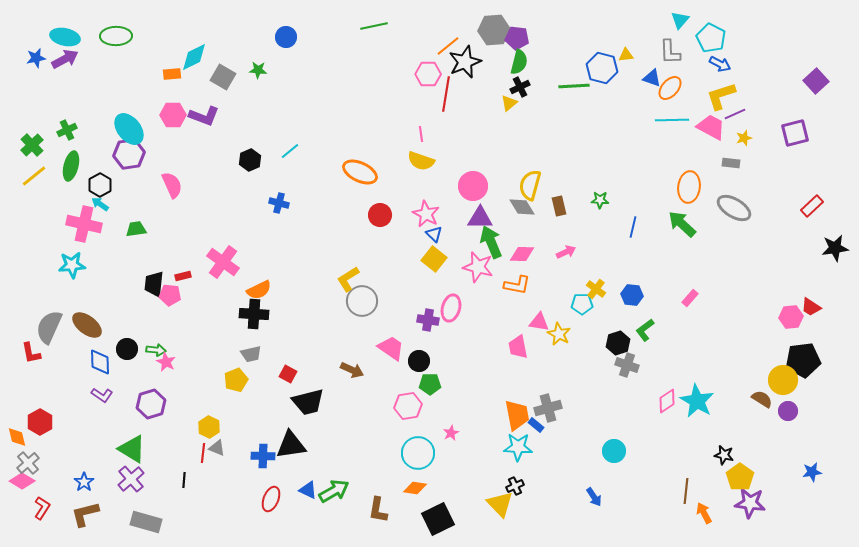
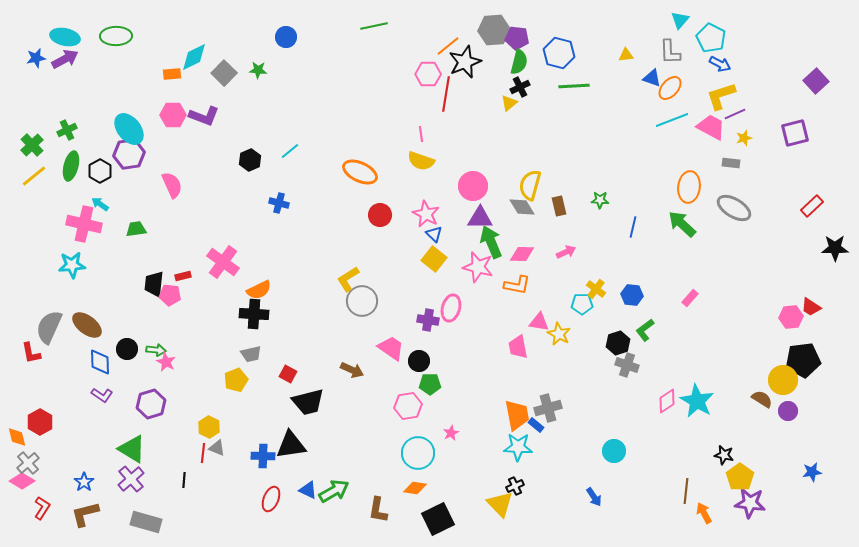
blue hexagon at (602, 68): moved 43 px left, 15 px up
gray square at (223, 77): moved 1 px right, 4 px up; rotated 15 degrees clockwise
cyan line at (672, 120): rotated 20 degrees counterclockwise
black hexagon at (100, 185): moved 14 px up
black star at (835, 248): rotated 8 degrees clockwise
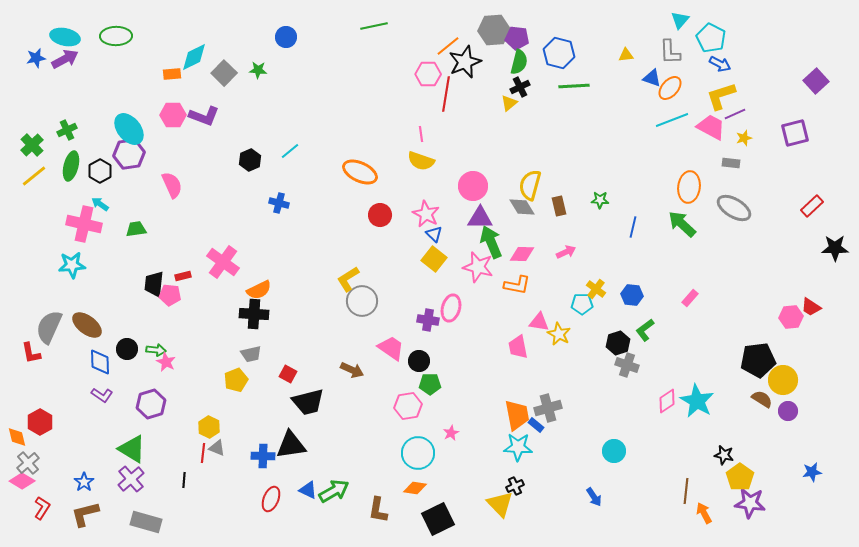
black pentagon at (803, 360): moved 45 px left
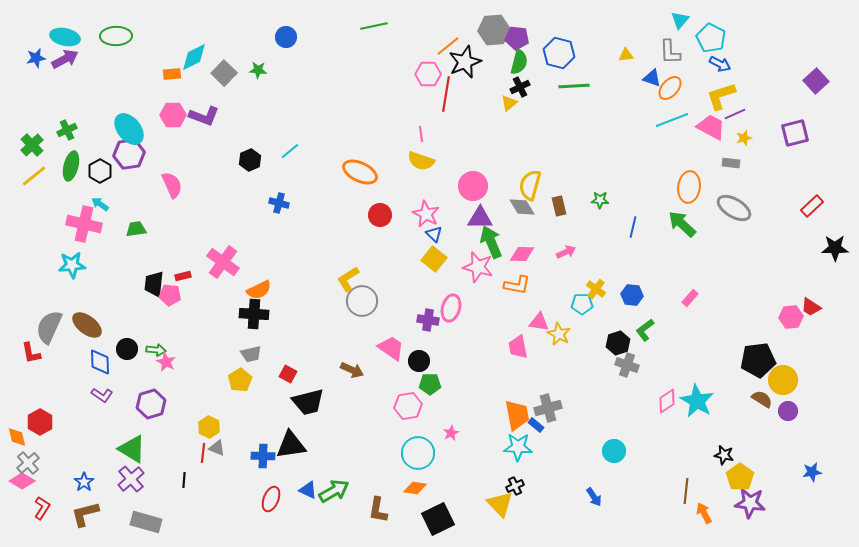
yellow pentagon at (236, 380): moved 4 px right; rotated 10 degrees counterclockwise
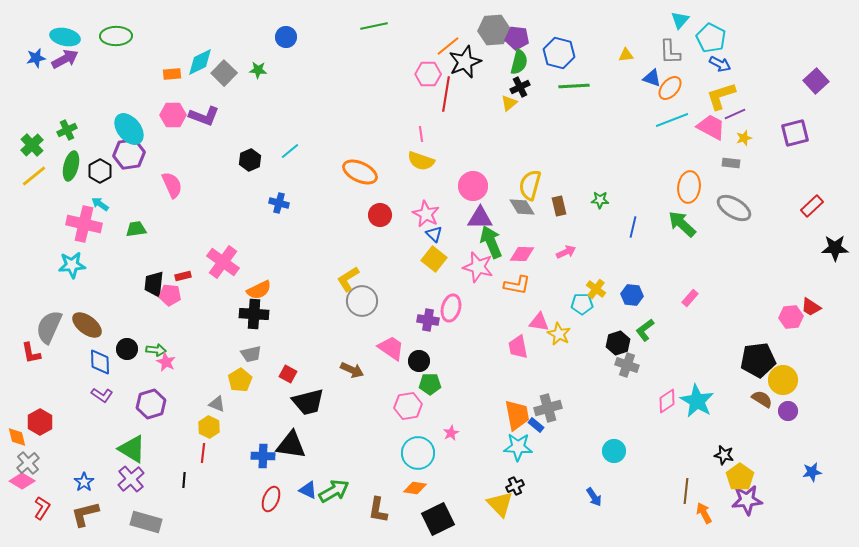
cyan diamond at (194, 57): moved 6 px right, 5 px down
black triangle at (291, 445): rotated 16 degrees clockwise
gray triangle at (217, 448): moved 44 px up
purple star at (750, 503): moved 3 px left, 3 px up; rotated 12 degrees counterclockwise
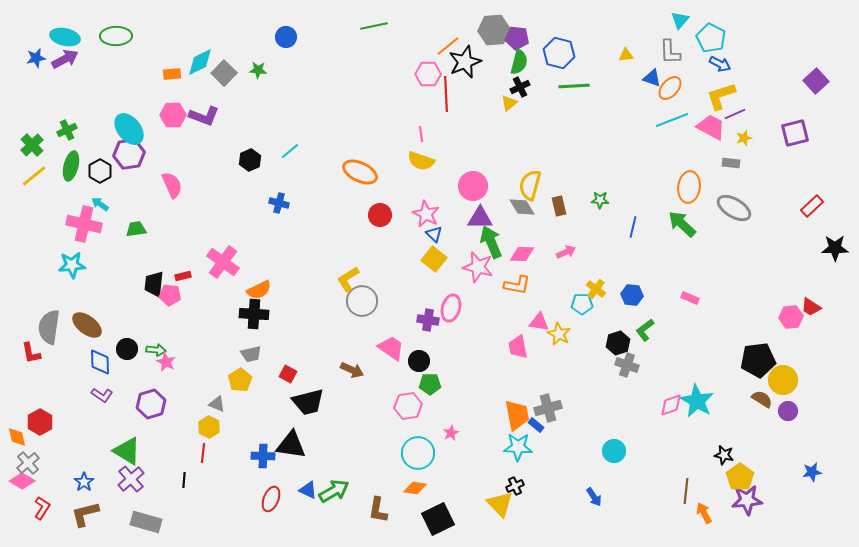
red line at (446, 94): rotated 12 degrees counterclockwise
pink rectangle at (690, 298): rotated 72 degrees clockwise
gray semicircle at (49, 327): rotated 16 degrees counterclockwise
pink diamond at (667, 401): moved 4 px right, 4 px down; rotated 15 degrees clockwise
green triangle at (132, 449): moved 5 px left, 2 px down
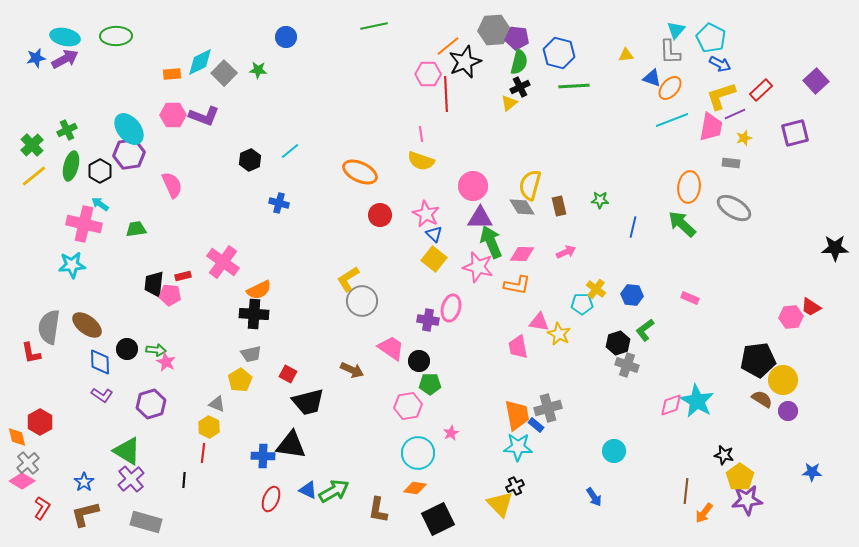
cyan triangle at (680, 20): moved 4 px left, 10 px down
pink trapezoid at (711, 127): rotated 72 degrees clockwise
red rectangle at (812, 206): moved 51 px left, 116 px up
blue star at (812, 472): rotated 12 degrees clockwise
orange arrow at (704, 513): rotated 115 degrees counterclockwise
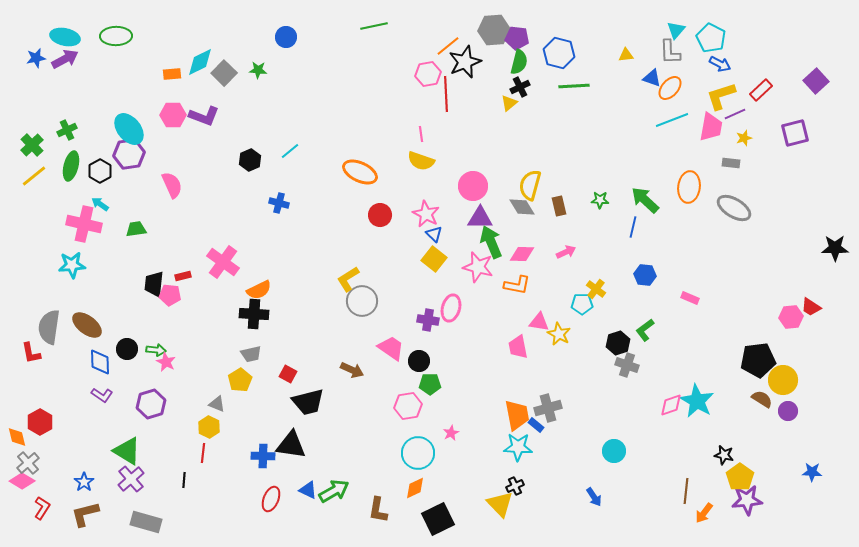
pink hexagon at (428, 74): rotated 10 degrees counterclockwise
green arrow at (682, 224): moved 37 px left, 24 px up
blue hexagon at (632, 295): moved 13 px right, 20 px up
orange diamond at (415, 488): rotated 35 degrees counterclockwise
